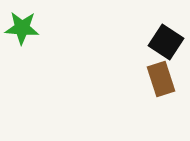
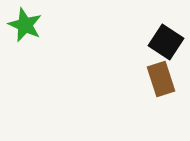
green star: moved 3 px right, 3 px up; rotated 20 degrees clockwise
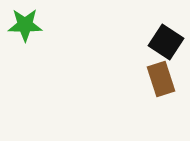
green star: rotated 24 degrees counterclockwise
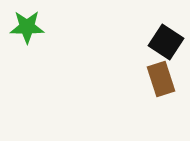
green star: moved 2 px right, 2 px down
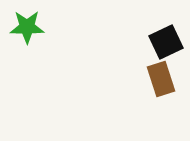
black square: rotated 32 degrees clockwise
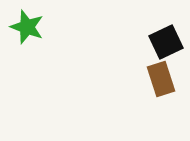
green star: rotated 20 degrees clockwise
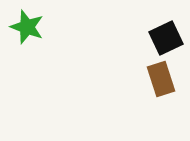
black square: moved 4 px up
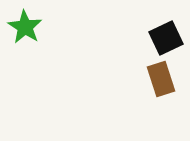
green star: moved 2 px left; rotated 12 degrees clockwise
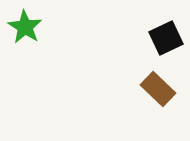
brown rectangle: moved 3 px left, 10 px down; rotated 28 degrees counterclockwise
